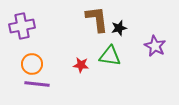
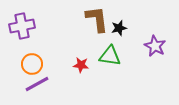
purple line: rotated 35 degrees counterclockwise
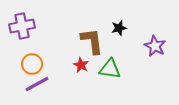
brown L-shape: moved 5 px left, 22 px down
green triangle: moved 13 px down
red star: rotated 21 degrees clockwise
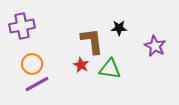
black star: rotated 14 degrees clockwise
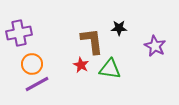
purple cross: moved 3 px left, 7 px down
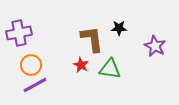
brown L-shape: moved 2 px up
orange circle: moved 1 px left, 1 px down
purple line: moved 2 px left, 1 px down
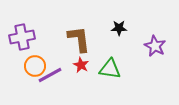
purple cross: moved 3 px right, 4 px down
brown L-shape: moved 13 px left
orange circle: moved 4 px right, 1 px down
purple line: moved 15 px right, 10 px up
